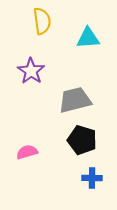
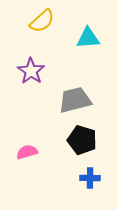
yellow semicircle: rotated 56 degrees clockwise
blue cross: moved 2 px left
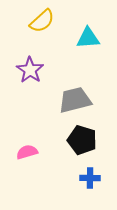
purple star: moved 1 px left, 1 px up
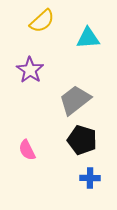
gray trapezoid: rotated 24 degrees counterclockwise
pink semicircle: moved 2 px up; rotated 100 degrees counterclockwise
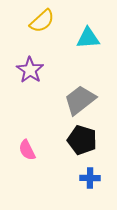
gray trapezoid: moved 5 px right
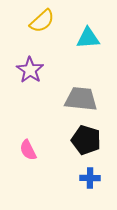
gray trapezoid: moved 1 px right, 1 px up; rotated 44 degrees clockwise
black pentagon: moved 4 px right
pink semicircle: moved 1 px right
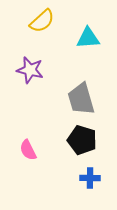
purple star: rotated 20 degrees counterclockwise
gray trapezoid: rotated 112 degrees counterclockwise
black pentagon: moved 4 px left
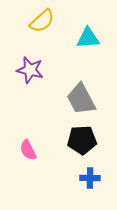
gray trapezoid: rotated 12 degrees counterclockwise
black pentagon: rotated 20 degrees counterclockwise
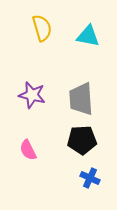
yellow semicircle: moved 7 px down; rotated 64 degrees counterclockwise
cyan triangle: moved 2 px up; rotated 15 degrees clockwise
purple star: moved 2 px right, 25 px down
gray trapezoid: rotated 24 degrees clockwise
blue cross: rotated 24 degrees clockwise
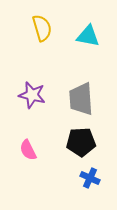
black pentagon: moved 1 px left, 2 px down
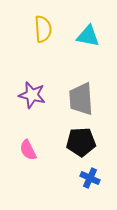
yellow semicircle: moved 1 px right, 1 px down; rotated 12 degrees clockwise
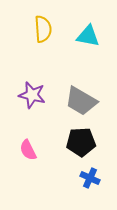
gray trapezoid: moved 2 px down; rotated 56 degrees counterclockwise
